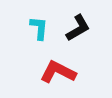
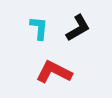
red L-shape: moved 4 px left
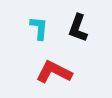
black L-shape: rotated 140 degrees clockwise
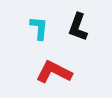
black L-shape: moved 1 px up
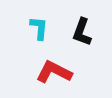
black L-shape: moved 4 px right, 5 px down
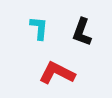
red L-shape: moved 3 px right, 1 px down
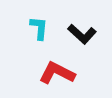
black L-shape: moved 2 px down; rotated 68 degrees counterclockwise
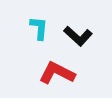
black L-shape: moved 4 px left, 2 px down
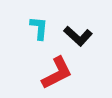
red L-shape: rotated 126 degrees clockwise
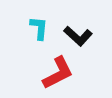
red L-shape: moved 1 px right
